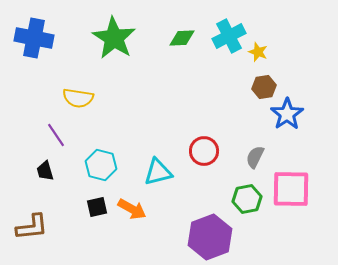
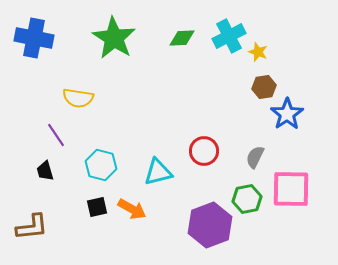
purple hexagon: moved 12 px up
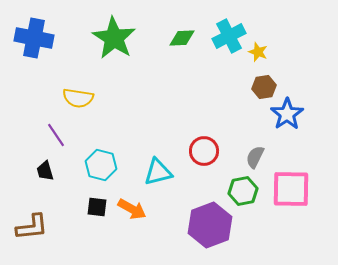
green hexagon: moved 4 px left, 8 px up
black square: rotated 20 degrees clockwise
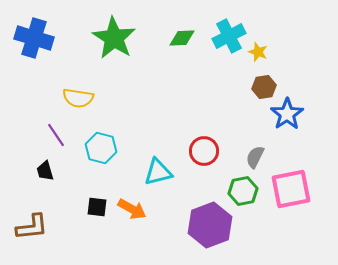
blue cross: rotated 6 degrees clockwise
cyan hexagon: moved 17 px up
pink square: rotated 12 degrees counterclockwise
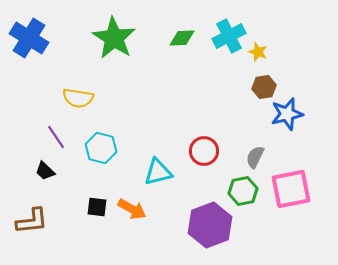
blue cross: moved 5 px left; rotated 15 degrees clockwise
blue star: rotated 20 degrees clockwise
purple line: moved 2 px down
black trapezoid: rotated 30 degrees counterclockwise
brown L-shape: moved 6 px up
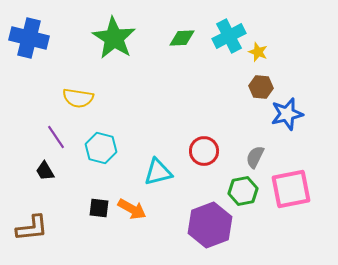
blue cross: rotated 18 degrees counterclockwise
brown hexagon: moved 3 px left; rotated 15 degrees clockwise
black trapezoid: rotated 15 degrees clockwise
black square: moved 2 px right, 1 px down
brown L-shape: moved 7 px down
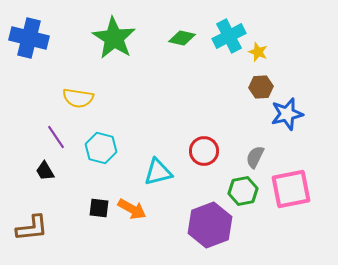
green diamond: rotated 16 degrees clockwise
brown hexagon: rotated 10 degrees counterclockwise
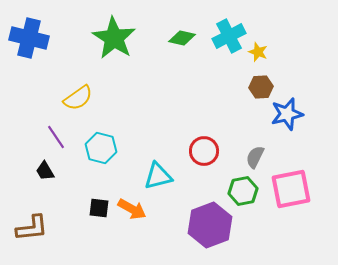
yellow semicircle: rotated 44 degrees counterclockwise
cyan triangle: moved 4 px down
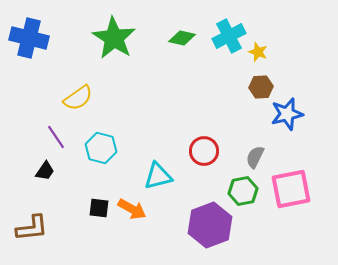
black trapezoid: rotated 115 degrees counterclockwise
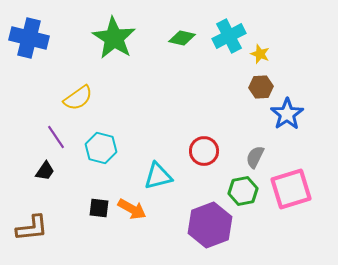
yellow star: moved 2 px right, 2 px down
blue star: rotated 20 degrees counterclockwise
pink square: rotated 6 degrees counterclockwise
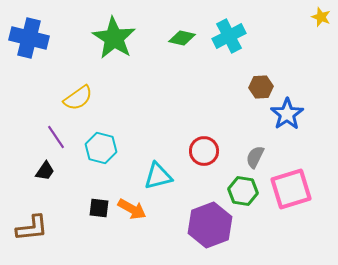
yellow star: moved 61 px right, 37 px up
green hexagon: rotated 20 degrees clockwise
